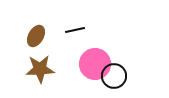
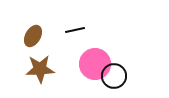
brown ellipse: moved 3 px left
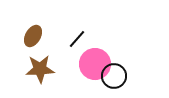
black line: moved 2 px right, 9 px down; rotated 36 degrees counterclockwise
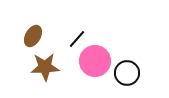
pink circle: moved 3 px up
brown star: moved 5 px right, 2 px up
black circle: moved 13 px right, 3 px up
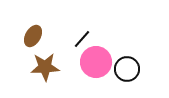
black line: moved 5 px right
pink circle: moved 1 px right, 1 px down
black circle: moved 4 px up
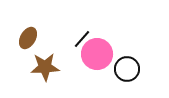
brown ellipse: moved 5 px left, 2 px down
pink circle: moved 1 px right, 8 px up
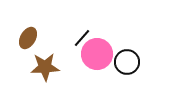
black line: moved 1 px up
black circle: moved 7 px up
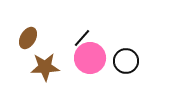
pink circle: moved 7 px left, 4 px down
black circle: moved 1 px left, 1 px up
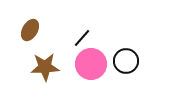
brown ellipse: moved 2 px right, 8 px up
pink circle: moved 1 px right, 6 px down
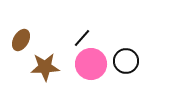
brown ellipse: moved 9 px left, 10 px down
